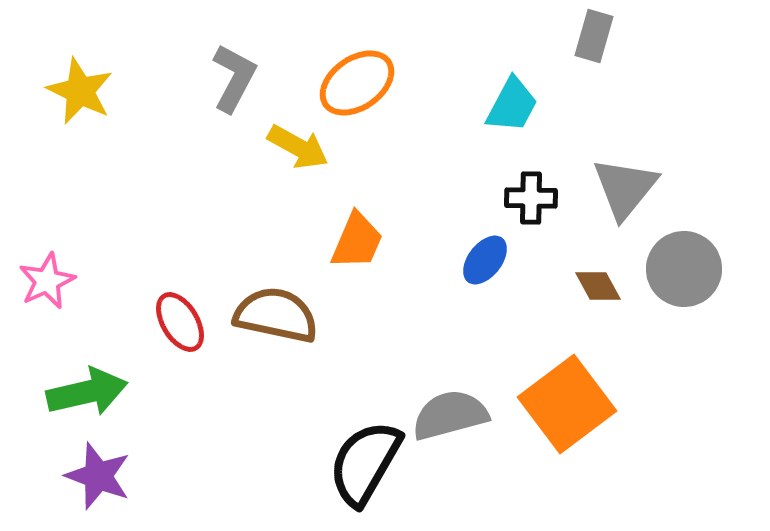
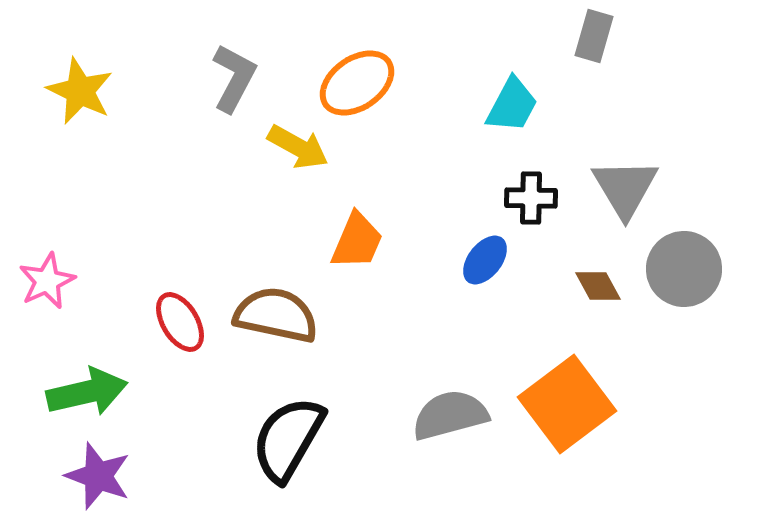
gray triangle: rotated 10 degrees counterclockwise
black semicircle: moved 77 px left, 24 px up
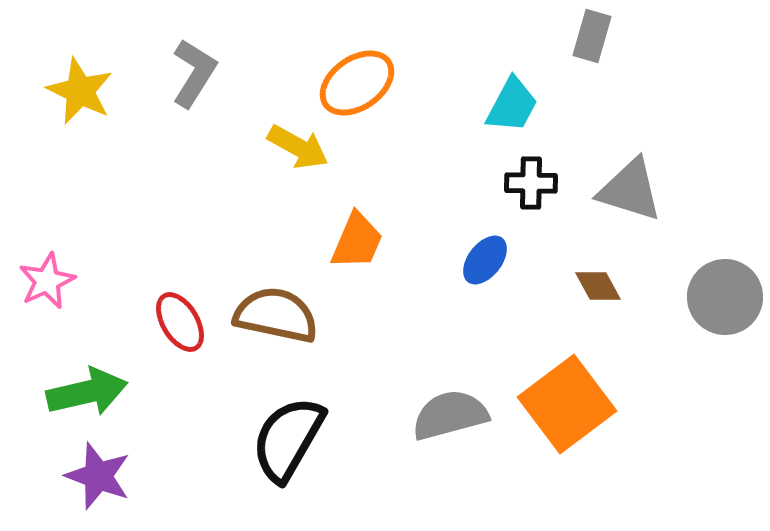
gray rectangle: moved 2 px left
gray L-shape: moved 40 px left, 5 px up; rotated 4 degrees clockwise
gray triangle: moved 5 px right, 2 px down; rotated 42 degrees counterclockwise
black cross: moved 15 px up
gray circle: moved 41 px right, 28 px down
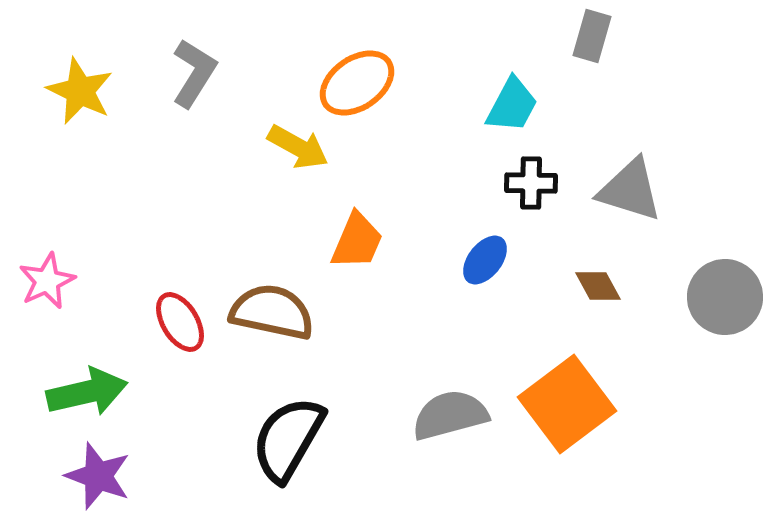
brown semicircle: moved 4 px left, 3 px up
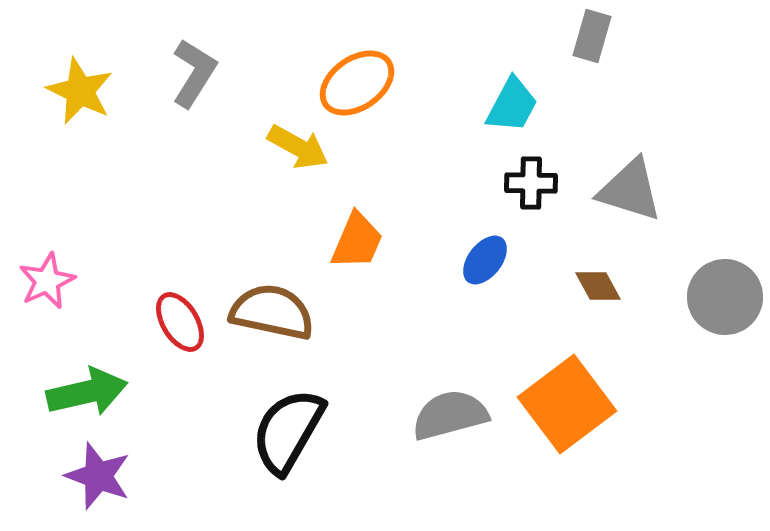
black semicircle: moved 8 px up
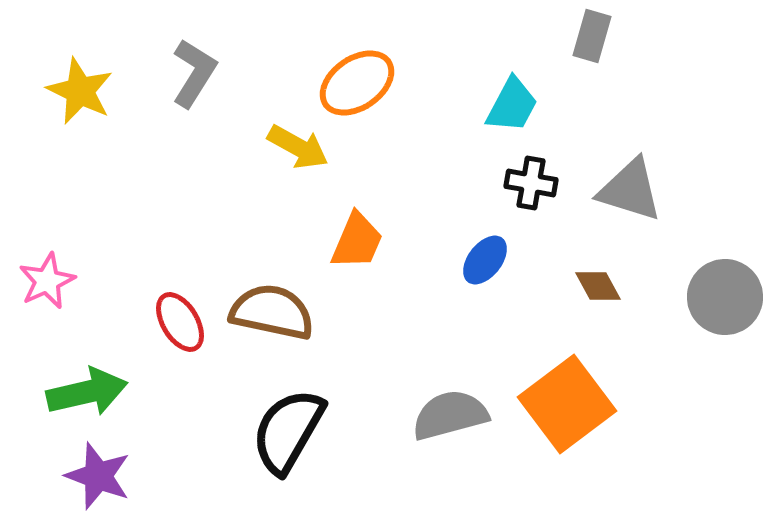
black cross: rotated 9 degrees clockwise
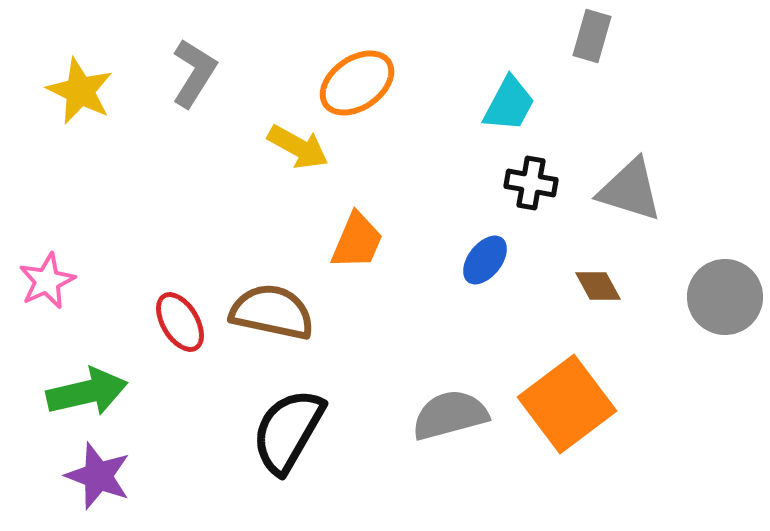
cyan trapezoid: moved 3 px left, 1 px up
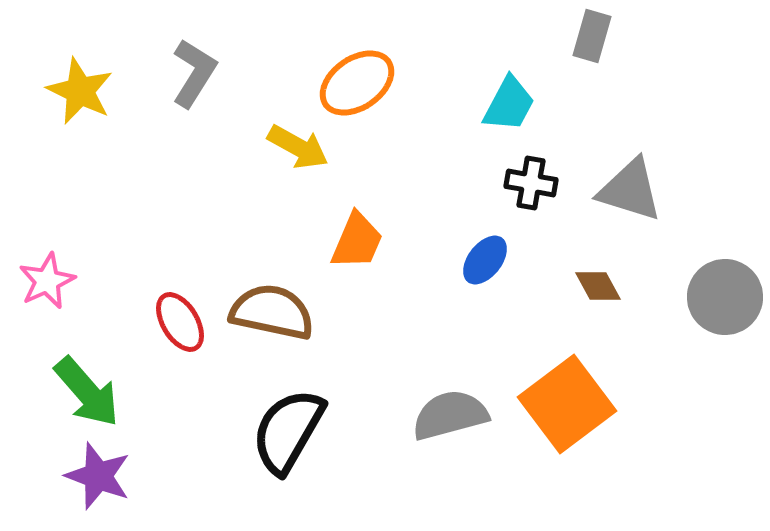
green arrow: rotated 62 degrees clockwise
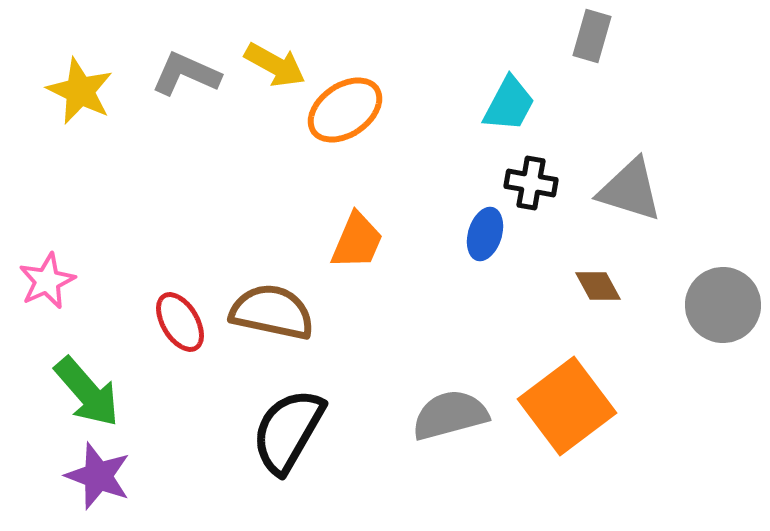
gray L-shape: moved 8 px left, 1 px down; rotated 98 degrees counterclockwise
orange ellipse: moved 12 px left, 27 px down
yellow arrow: moved 23 px left, 82 px up
blue ellipse: moved 26 px up; rotated 21 degrees counterclockwise
gray circle: moved 2 px left, 8 px down
orange square: moved 2 px down
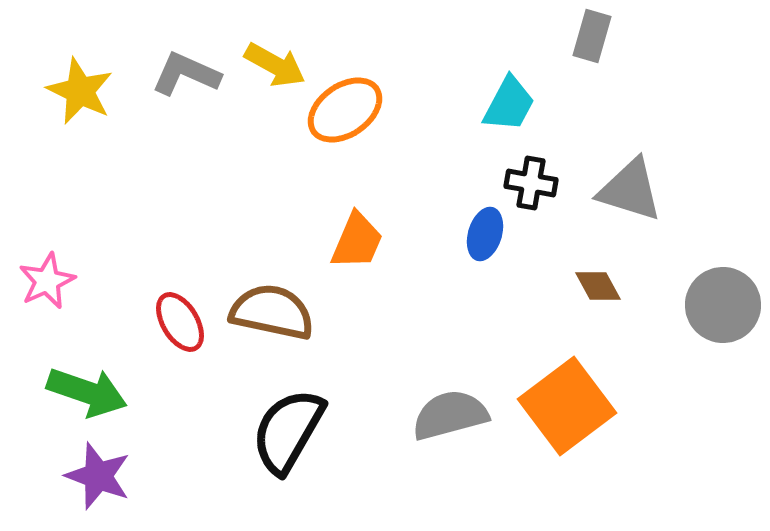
green arrow: rotated 30 degrees counterclockwise
